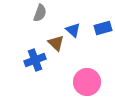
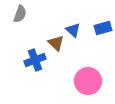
gray semicircle: moved 20 px left, 1 px down
pink circle: moved 1 px right, 1 px up
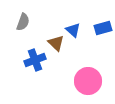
gray semicircle: moved 3 px right, 8 px down
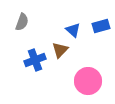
gray semicircle: moved 1 px left
blue rectangle: moved 2 px left, 2 px up
brown triangle: moved 4 px right, 7 px down; rotated 30 degrees clockwise
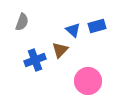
blue rectangle: moved 4 px left
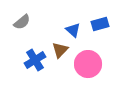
gray semicircle: rotated 30 degrees clockwise
blue rectangle: moved 3 px right, 2 px up
blue cross: rotated 10 degrees counterclockwise
pink circle: moved 17 px up
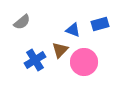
blue triangle: rotated 21 degrees counterclockwise
pink circle: moved 4 px left, 2 px up
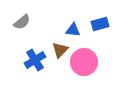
blue triangle: rotated 14 degrees counterclockwise
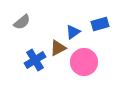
blue triangle: moved 2 px down; rotated 42 degrees counterclockwise
brown triangle: moved 2 px left, 2 px up; rotated 18 degrees clockwise
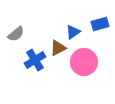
gray semicircle: moved 6 px left, 12 px down
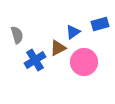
gray semicircle: moved 1 px right, 1 px down; rotated 66 degrees counterclockwise
